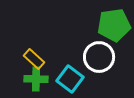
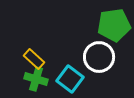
green cross: rotated 15 degrees clockwise
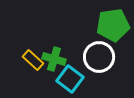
green pentagon: moved 1 px left
yellow rectangle: moved 1 px left, 1 px down
green cross: moved 18 px right, 20 px up
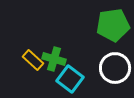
white circle: moved 16 px right, 11 px down
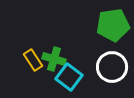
yellow rectangle: rotated 15 degrees clockwise
white circle: moved 3 px left, 1 px up
cyan square: moved 1 px left, 2 px up
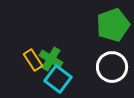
green pentagon: rotated 12 degrees counterclockwise
green cross: moved 3 px left; rotated 15 degrees clockwise
cyan square: moved 11 px left, 2 px down
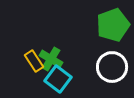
yellow rectangle: moved 1 px right, 1 px down
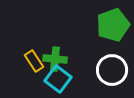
green cross: moved 4 px right; rotated 25 degrees counterclockwise
white circle: moved 3 px down
